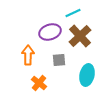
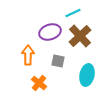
gray square: moved 1 px left, 1 px down; rotated 16 degrees clockwise
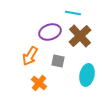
cyan line: rotated 35 degrees clockwise
orange arrow: moved 2 px right, 1 px down; rotated 150 degrees counterclockwise
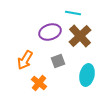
orange arrow: moved 5 px left, 4 px down
gray square: rotated 32 degrees counterclockwise
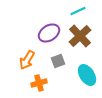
cyan line: moved 5 px right, 2 px up; rotated 35 degrees counterclockwise
purple ellipse: moved 1 px left, 1 px down; rotated 15 degrees counterclockwise
orange arrow: moved 2 px right
cyan ellipse: rotated 45 degrees counterclockwise
orange cross: rotated 35 degrees clockwise
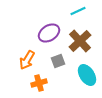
brown cross: moved 5 px down
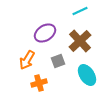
cyan line: moved 2 px right
purple ellipse: moved 4 px left
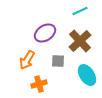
gray square: rotated 24 degrees clockwise
orange cross: moved 1 px down
